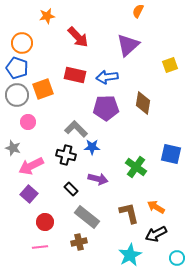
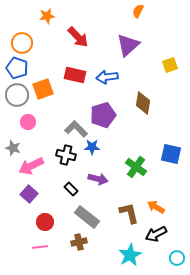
purple pentagon: moved 3 px left, 7 px down; rotated 15 degrees counterclockwise
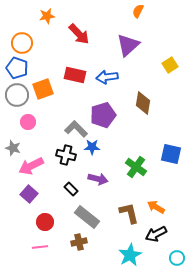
red arrow: moved 1 px right, 3 px up
yellow square: rotated 14 degrees counterclockwise
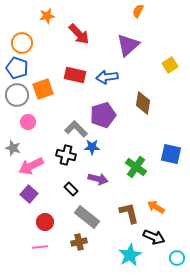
black arrow: moved 2 px left, 3 px down; rotated 130 degrees counterclockwise
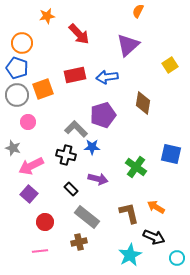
red rectangle: rotated 25 degrees counterclockwise
pink line: moved 4 px down
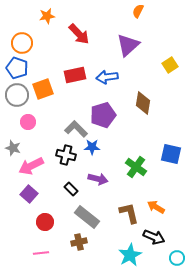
pink line: moved 1 px right, 2 px down
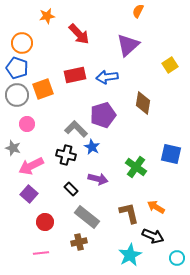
pink circle: moved 1 px left, 2 px down
blue star: rotated 28 degrees clockwise
black arrow: moved 1 px left, 1 px up
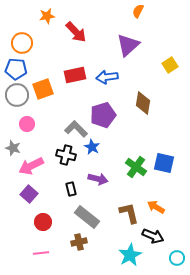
red arrow: moved 3 px left, 2 px up
blue pentagon: moved 1 px left, 1 px down; rotated 15 degrees counterclockwise
blue square: moved 7 px left, 9 px down
black rectangle: rotated 32 degrees clockwise
red circle: moved 2 px left
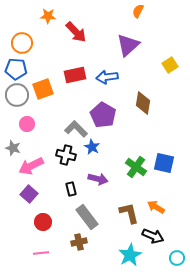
orange star: moved 1 px right; rotated 14 degrees clockwise
purple pentagon: rotated 25 degrees counterclockwise
gray rectangle: rotated 15 degrees clockwise
